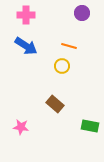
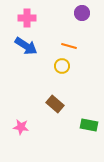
pink cross: moved 1 px right, 3 px down
green rectangle: moved 1 px left, 1 px up
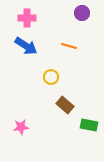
yellow circle: moved 11 px left, 11 px down
brown rectangle: moved 10 px right, 1 px down
pink star: rotated 14 degrees counterclockwise
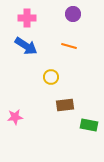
purple circle: moved 9 px left, 1 px down
brown rectangle: rotated 48 degrees counterclockwise
pink star: moved 6 px left, 10 px up
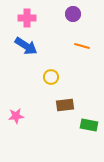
orange line: moved 13 px right
pink star: moved 1 px right, 1 px up
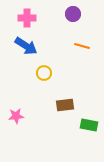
yellow circle: moved 7 px left, 4 px up
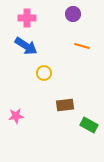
green rectangle: rotated 18 degrees clockwise
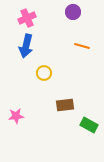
purple circle: moved 2 px up
pink cross: rotated 24 degrees counterclockwise
blue arrow: rotated 70 degrees clockwise
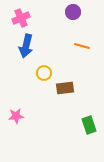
pink cross: moved 6 px left
brown rectangle: moved 17 px up
green rectangle: rotated 42 degrees clockwise
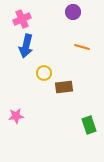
pink cross: moved 1 px right, 1 px down
orange line: moved 1 px down
brown rectangle: moved 1 px left, 1 px up
